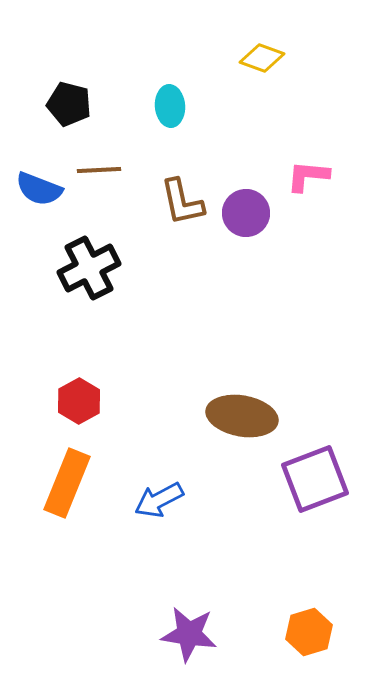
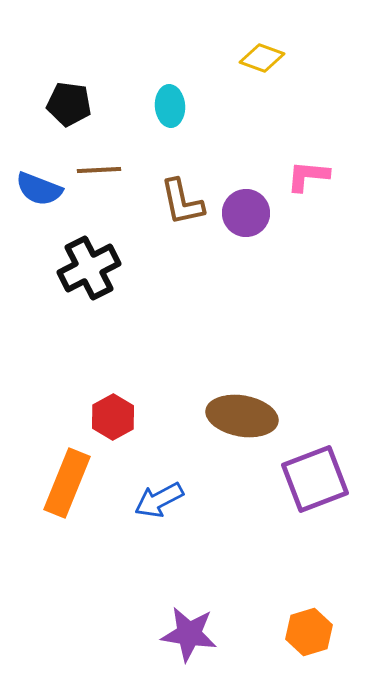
black pentagon: rotated 6 degrees counterclockwise
red hexagon: moved 34 px right, 16 px down
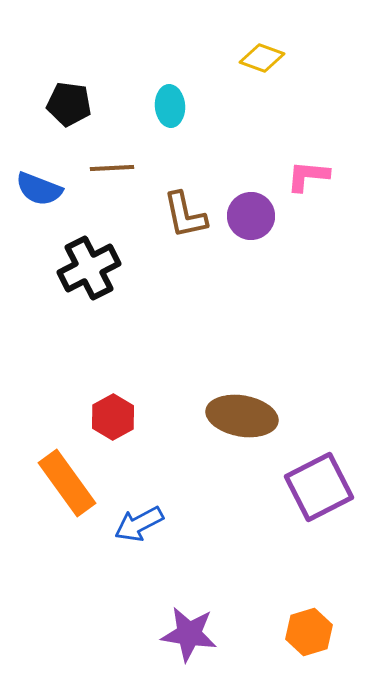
brown line: moved 13 px right, 2 px up
brown L-shape: moved 3 px right, 13 px down
purple circle: moved 5 px right, 3 px down
purple square: moved 4 px right, 8 px down; rotated 6 degrees counterclockwise
orange rectangle: rotated 58 degrees counterclockwise
blue arrow: moved 20 px left, 24 px down
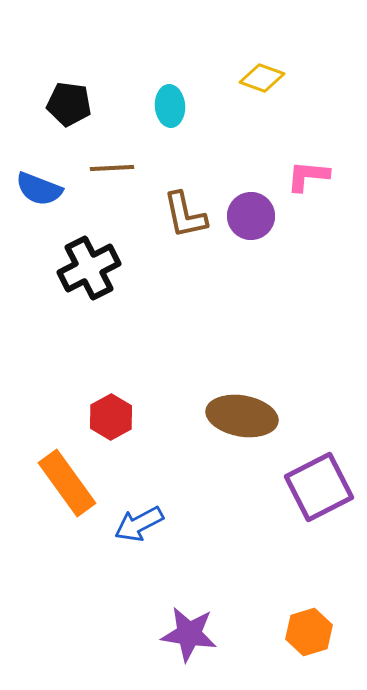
yellow diamond: moved 20 px down
red hexagon: moved 2 px left
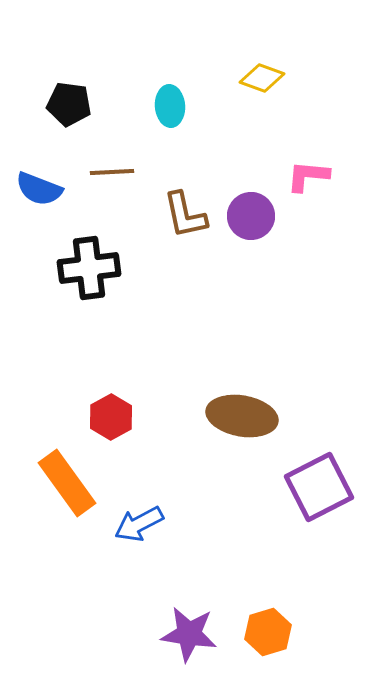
brown line: moved 4 px down
black cross: rotated 20 degrees clockwise
orange hexagon: moved 41 px left
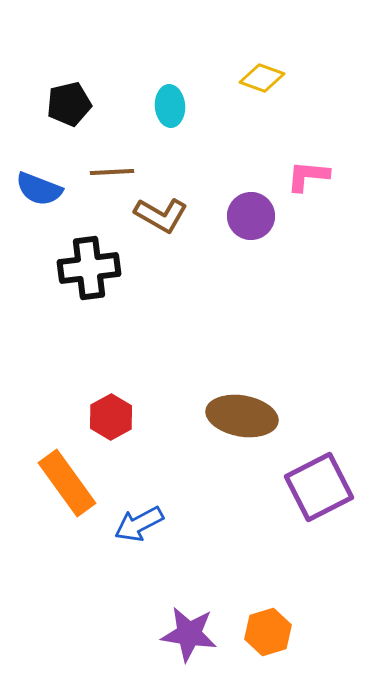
black pentagon: rotated 21 degrees counterclockwise
brown L-shape: moved 24 px left; rotated 48 degrees counterclockwise
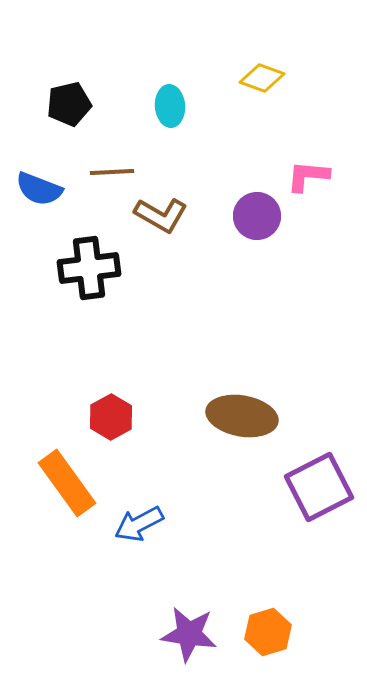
purple circle: moved 6 px right
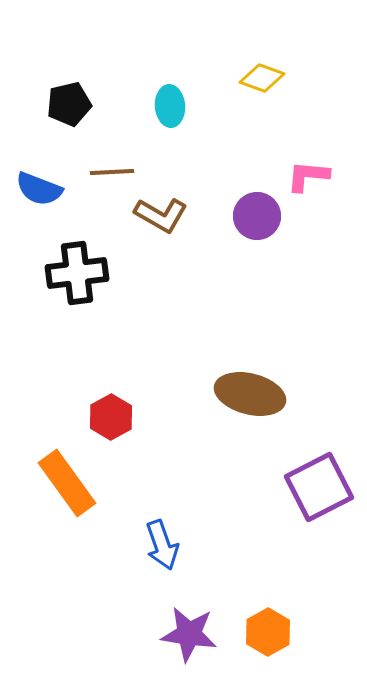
black cross: moved 12 px left, 5 px down
brown ellipse: moved 8 px right, 22 px up; rotated 4 degrees clockwise
blue arrow: moved 23 px right, 21 px down; rotated 81 degrees counterclockwise
orange hexagon: rotated 12 degrees counterclockwise
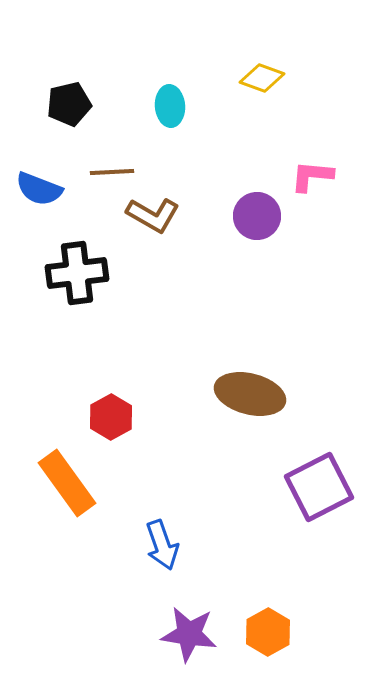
pink L-shape: moved 4 px right
brown L-shape: moved 8 px left
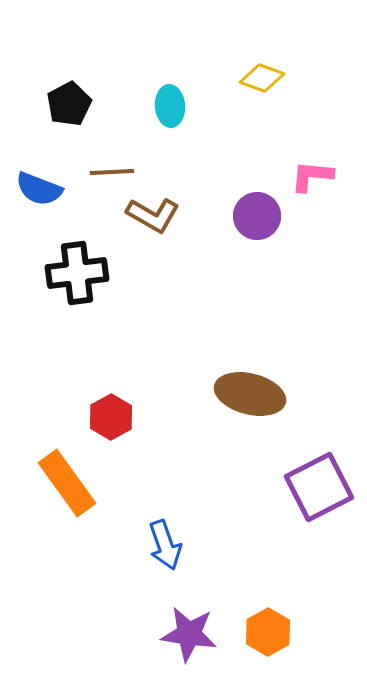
black pentagon: rotated 15 degrees counterclockwise
blue arrow: moved 3 px right
